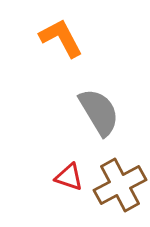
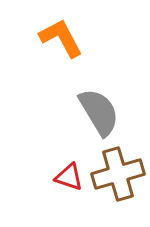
brown cross: moved 2 px left, 11 px up; rotated 12 degrees clockwise
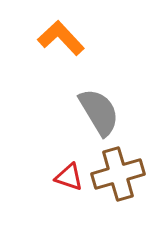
orange L-shape: rotated 15 degrees counterclockwise
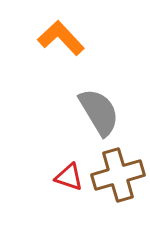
brown cross: moved 1 px down
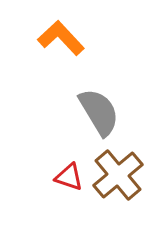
brown cross: rotated 24 degrees counterclockwise
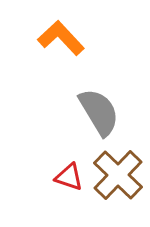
brown cross: rotated 6 degrees counterclockwise
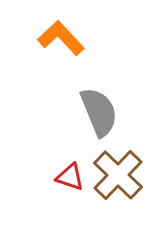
gray semicircle: rotated 9 degrees clockwise
red triangle: moved 1 px right
